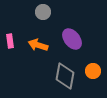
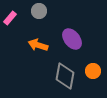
gray circle: moved 4 px left, 1 px up
pink rectangle: moved 23 px up; rotated 48 degrees clockwise
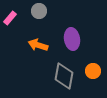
purple ellipse: rotated 30 degrees clockwise
gray diamond: moved 1 px left
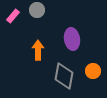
gray circle: moved 2 px left, 1 px up
pink rectangle: moved 3 px right, 2 px up
orange arrow: moved 5 px down; rotated 72 degrees clockwise
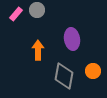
pink rectangle: moved 3 px right, 2 px up
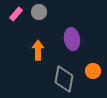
gray circle: moved 2 px right, 2 px down
gray diamond: moved 3 px down
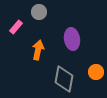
pink rectangle: moved 13 px down
orange arrow: rotated 12 degrees clockwise
orange circle: moved 3 px right, 1 px down
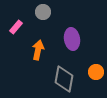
gray circle: moved 4 px right
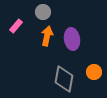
pink rectangle: moved 1 px up
orange arrow: moved 9 px right, 14 px up
orange circle: moved 2 px left
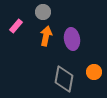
orange arrow: moved 1 px left
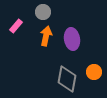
gray diamond: moved 3 px right
